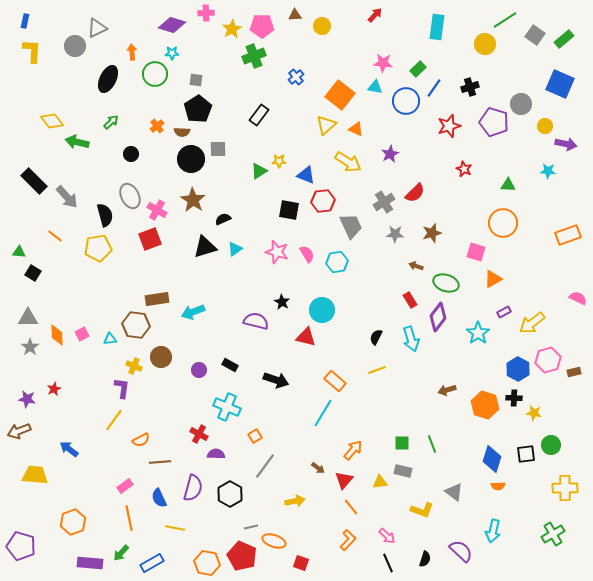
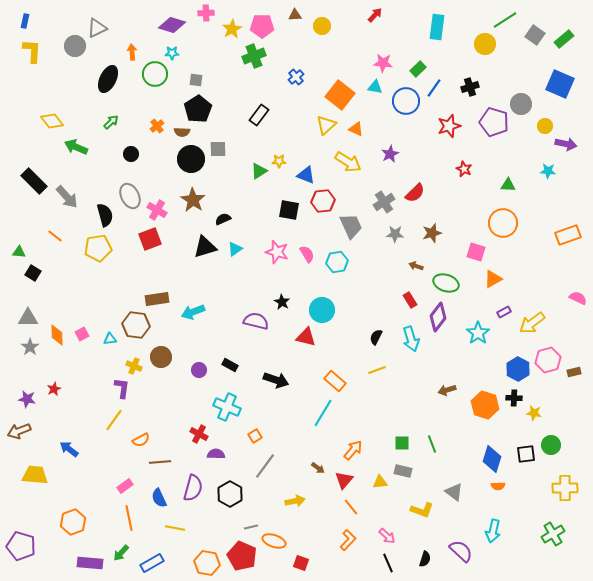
green arrow at (77, 142): moved 1 px left, 5 px down; rotated 10 degrees clockwise
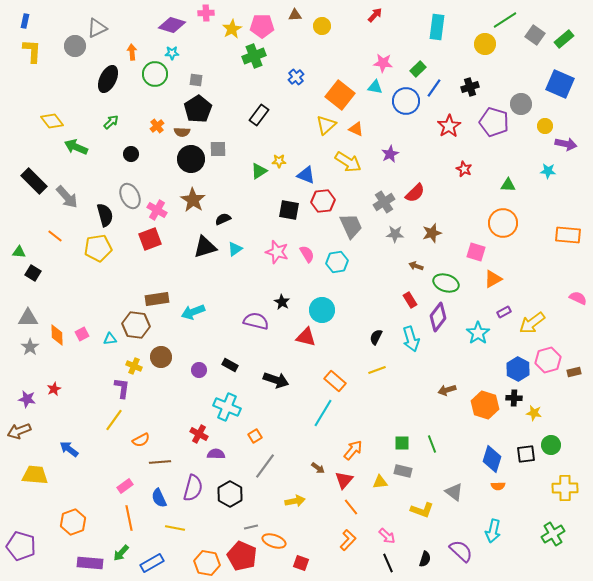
red star at (449, 126): rotated 15 degrees counterclockwise
orange rectangle at (568, 235): rotated 25 degrees clockwise
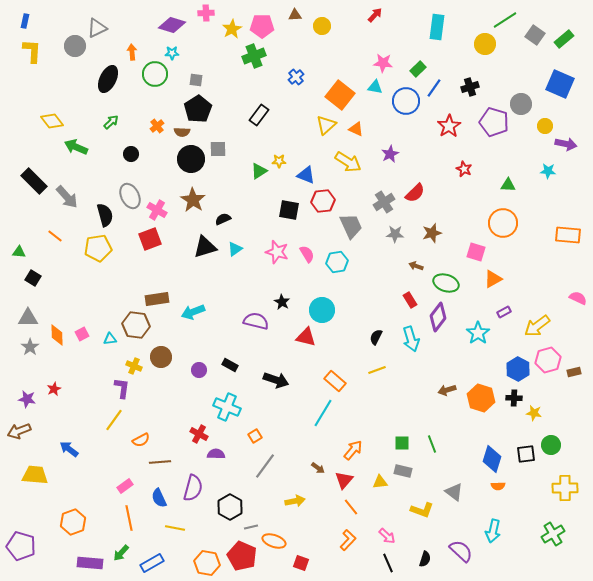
black square at (33, 273): moved 5 px down
yellow arrow at (532, 323): moved 5 px right, 3 px down
orange hexagon at (485, 405): moved 4 px left, 7 px up
black hexagon at (230, 494): moved 13 px down
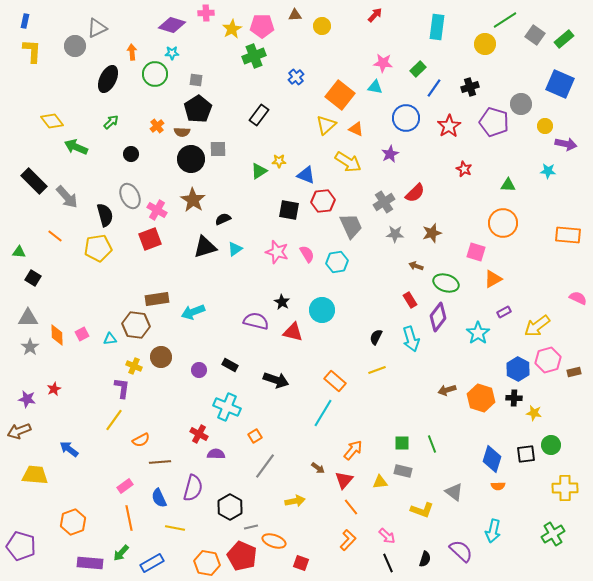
blue circle at (406, 101): moved 17 px down
red triangle at (306, 337): moved 13 px left, 5 px up
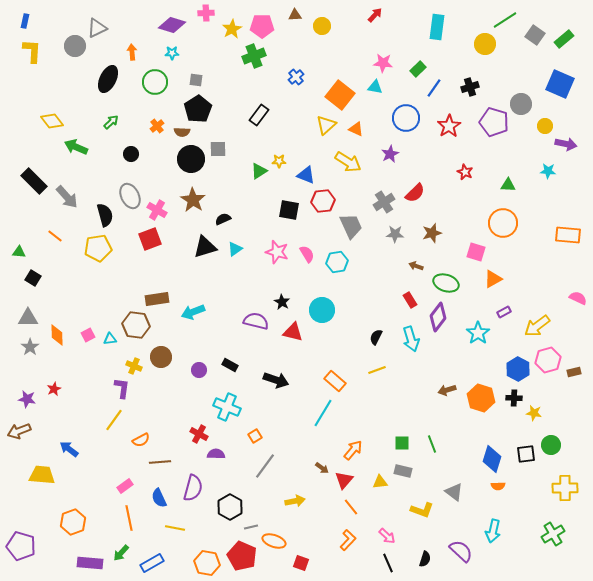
green circle at (155, 74): moved 8 px down
red star at (464, 169): moved 1 px right, 3 px down
pink square at (82, 334): moved 6 px right, 1 px down
brown arrow at (318, 468): moved 4 px right
yellow trapezoid at (35, 475): moved 7 px right
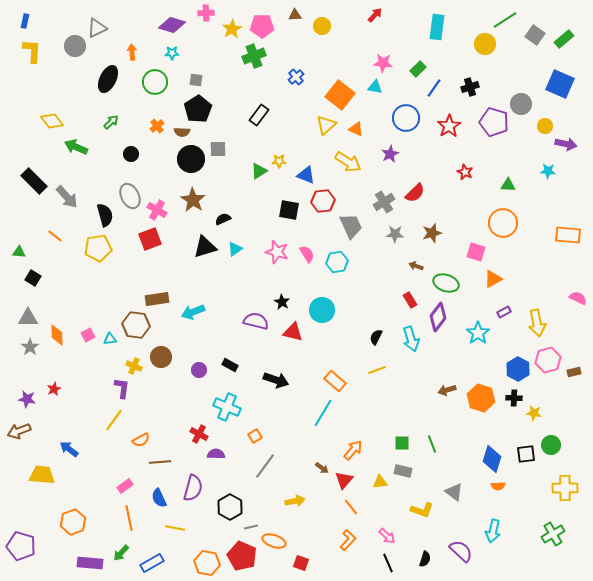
yellow arrow at (537, 326): moved 3 px up; rotated 64 degrees counterclockwise
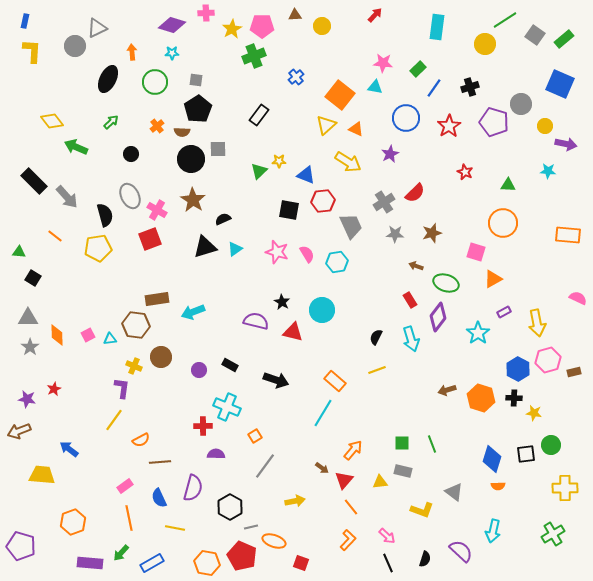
green triangle at (259, 171): rotated 12 degrees counterclockwise
red cross at (199, 434): moved 4 px right, 8 px up; rotated 30 degrees counterclockwise
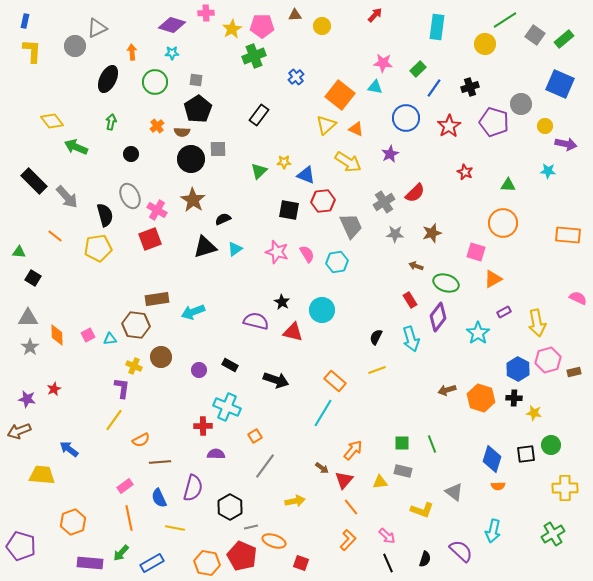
green arrow at (111, 122): rotated 35 degrees counterclockwise
yellow star at (279, 161): moved 5 px right, 1 px down
